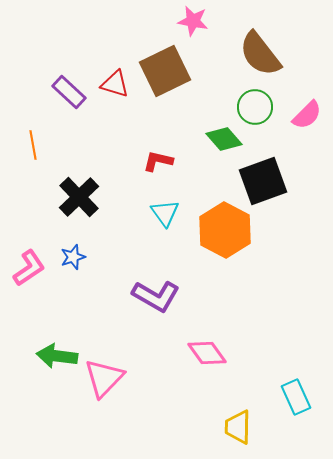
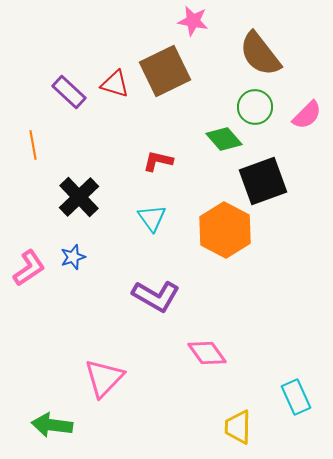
cyan triangle: moved 13 px left, 5 px down
green arrow: moved 5 px left, 69 px down
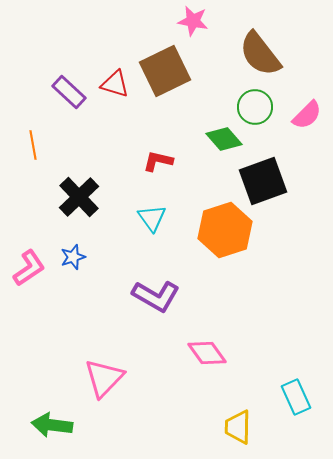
orange hexagon: rotated 14 degrees clockwise
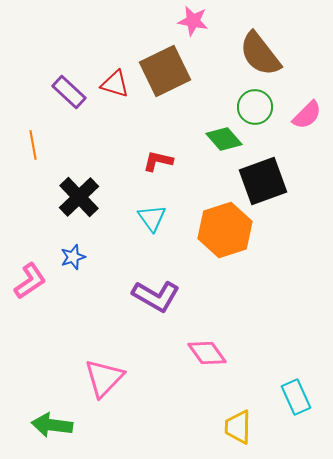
pink L-shape: moved 1 px right, 13 px down
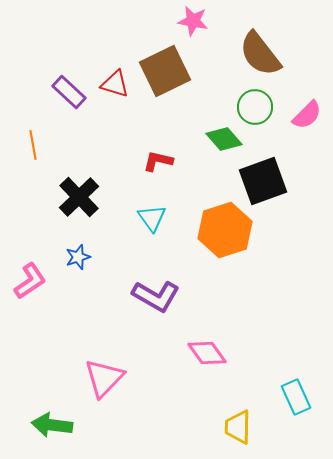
blue star: moved 5 px right
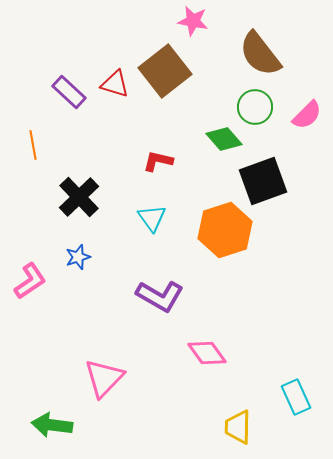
brown square: rotated 12 degrees counterclockwise
purple L-shape: moved 4 px right
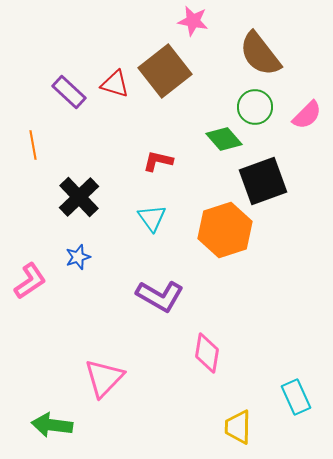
pink diamond: rotated 45 degrees clockwise
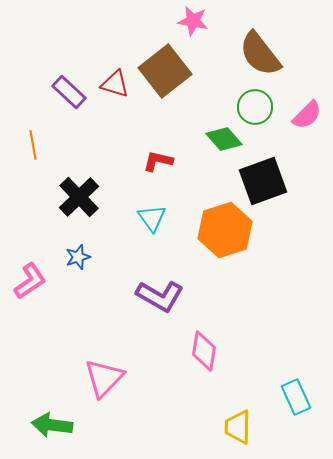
pink diamond: moved 3 px left, 2 px up
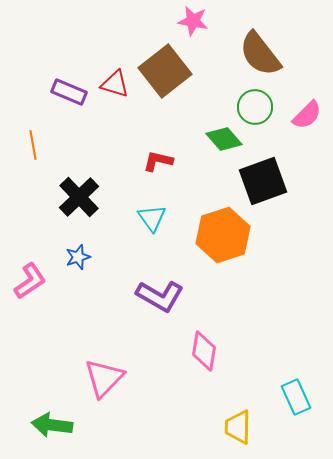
purple rectangle: rotated 20 degrees counterclockwise
orange hexagon: moved 2 px left, 5 px down
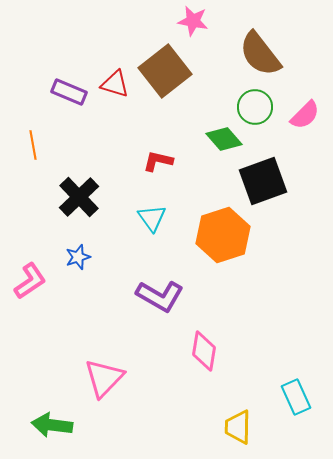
pink semicircle: moved 2 px left
